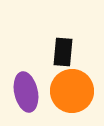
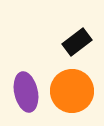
black rectangle: moved 14 px right, 10 px up; rotated 48 degrees clockwise
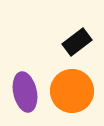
purple ellipse: moved 1 px left
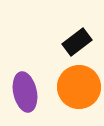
orange circle: moved 7 px right, 4 px up
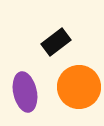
black rectangle: moved 21 px left
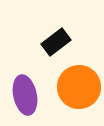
purple ellipse: moved 3 px down
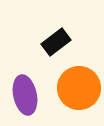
orange circle: moved 1 px down
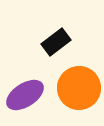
purple ellipse: rotated 69 degrees clockwise
